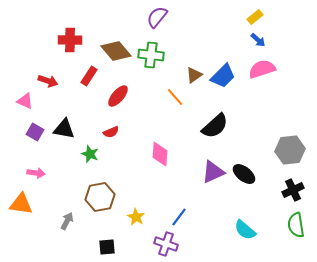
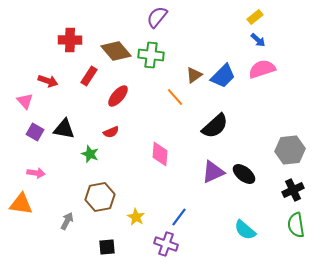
pink triangle: rotated 24 degrees clockwise
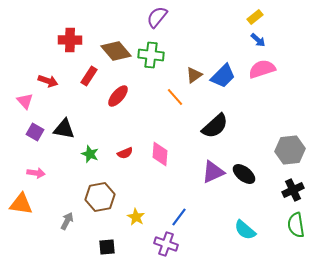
red semicircle: moved 14 px right, 21 px down
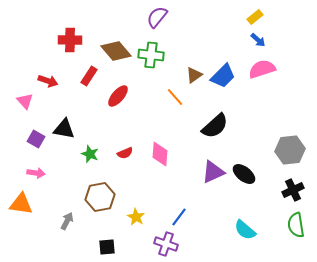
purple square: moved 1 px right, 7 px down
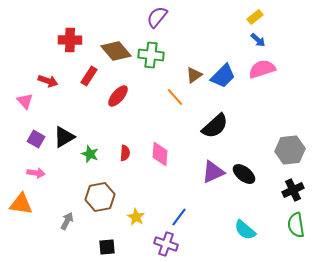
black triangle: moved 8 px down; rotated 40 degrees counterclockwise
red semicircle: rotated 63 degrees counterclockwise
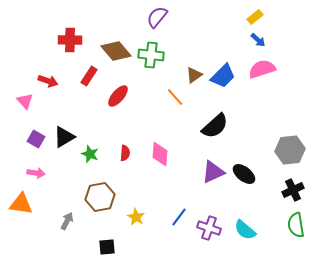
purple cross: moved 43 px right, 16 px up
